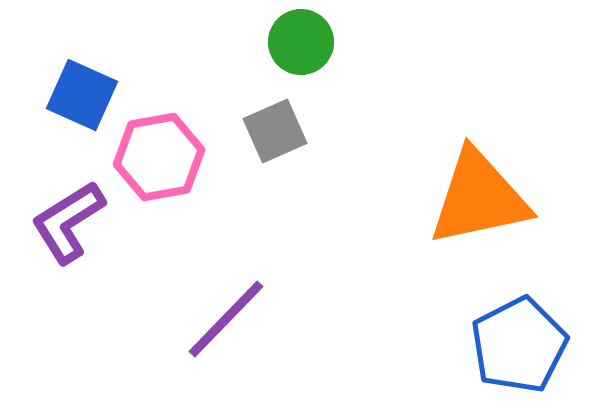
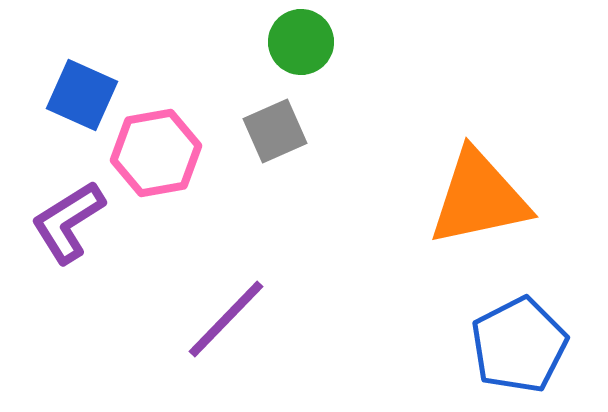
pink hexagon: moved 3 px left, 4 px up
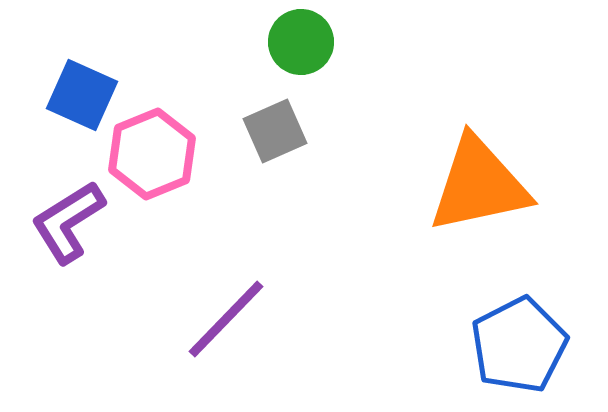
pink hexagon: moved 4 px left, 1 px down; rotated 12 degrees counterclockwise
orange triangle: moved 13 px up
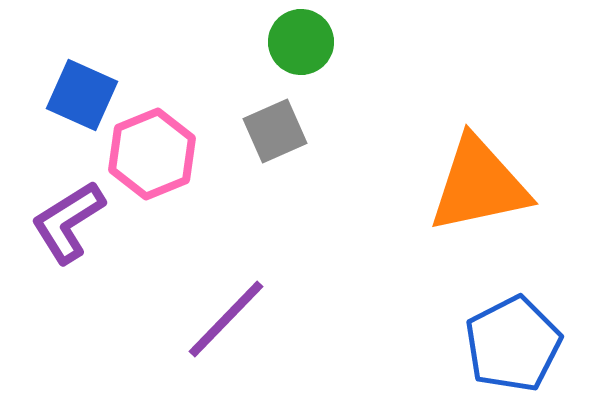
blue pentagon: moved 6 px left, 1 px up
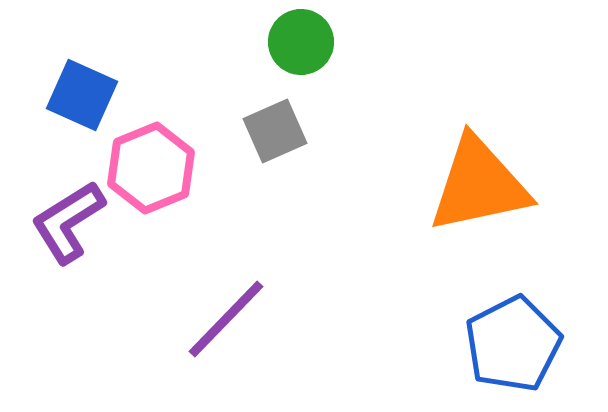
pink hexagon: moved 1 px left, 14 px down
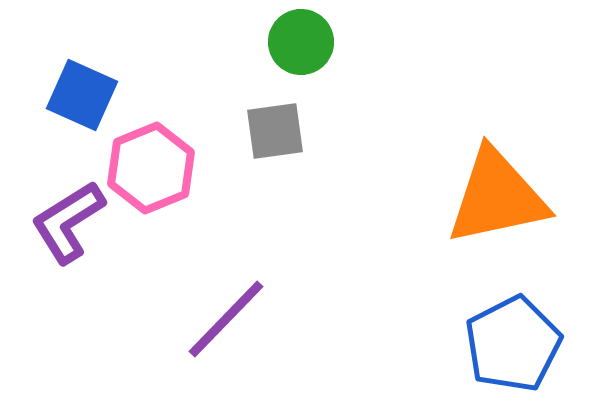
gray square: rotated 16 degrees clockwise
orange triangle: moved 18 px right, 12 px down
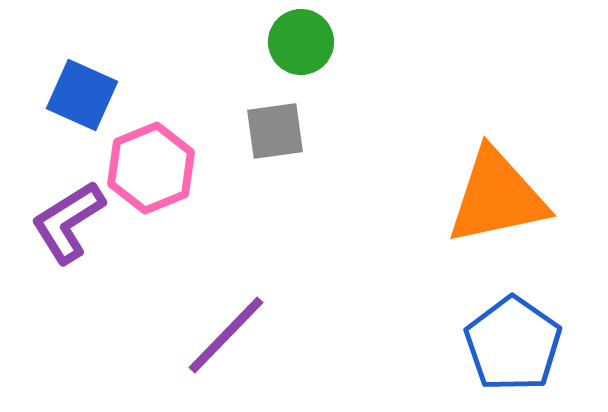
purple line: moved 16 px down
blue pentagon: rotated 10 degrees counterclockwise
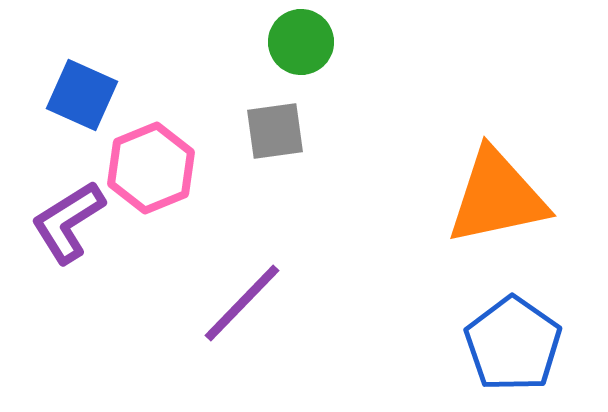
purple line: moved 16 px right, 32 px up
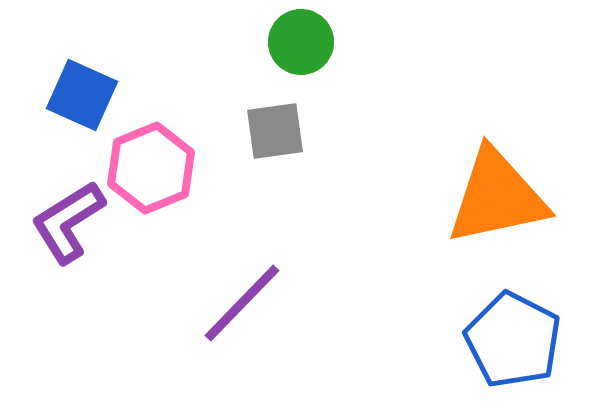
blue pentagon: moved 4 px up; rotated 8 degrees counterclockwise
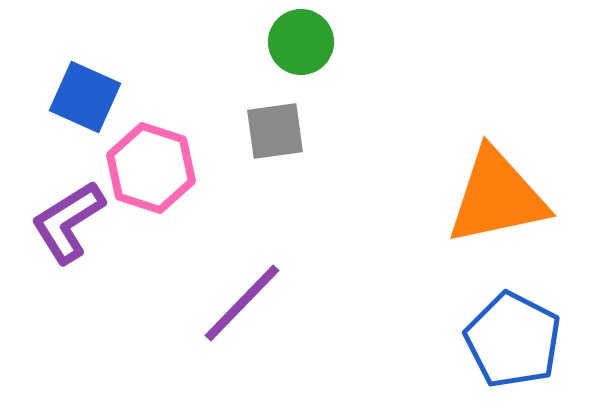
blue square: moved 3 px right, 2 px down
pink hexagon: rotated 20 degrees counterclockwise
